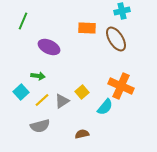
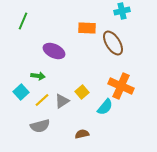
brown ellipse: moved 3 px left, 4 px down
purple ellipse: moved 5 px right, 4 px down
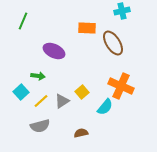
yellow line: moved 1 px left, 1 px down
brown semicircle: moved 1 px left, 1 px up
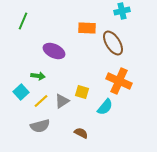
orange cross: moved 2 px left, 5 px up
yellow square: rotated 32 degrees counterclockwise
brown semicircle: rotated 40 degrees clockwise
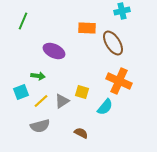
cyan square: rotated 21 degrees clockwise
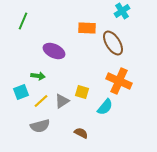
cyan cross: rotated 21 degrees counterclockwise
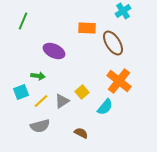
cyan cross: moved 1 px right
orange cross: rotated 15 degrees clockwise
yellow square: rotated 32 degrees clockwise
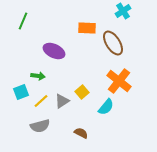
cyan semicircle: moved 1 px right
